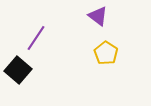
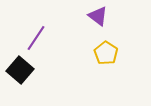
black square: moved 2 px right
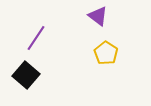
black square: moved 6 px right, 5 px down
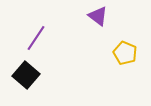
yellow pentagon: moved 19 px right; rotated 10 degrees counterclockwise
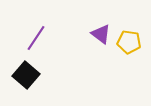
purple triangle: moved 3 px right, 18 px down
yellow pentagon: moved 4 px right, 11 px up; rotated 15 degrees counterclockwise
